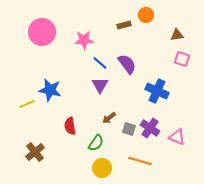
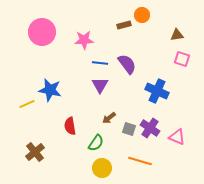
orange circle: moved 4 px left
blue line: rotated 35 degrees counterclockwise
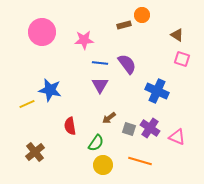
brown triangle: rotated 40 degrees clockwise
yellow circle: moved 1 px right, 3 px up
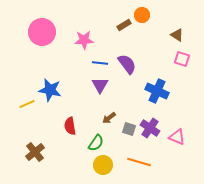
brown rectangle: rotated 16 degrees counterclockwise
orange line: moved 1 px left, 1 px down
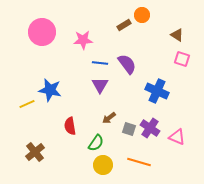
pink star: moved 1 px left
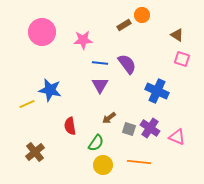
orange line: rotated 10 degrees counterclockwise
